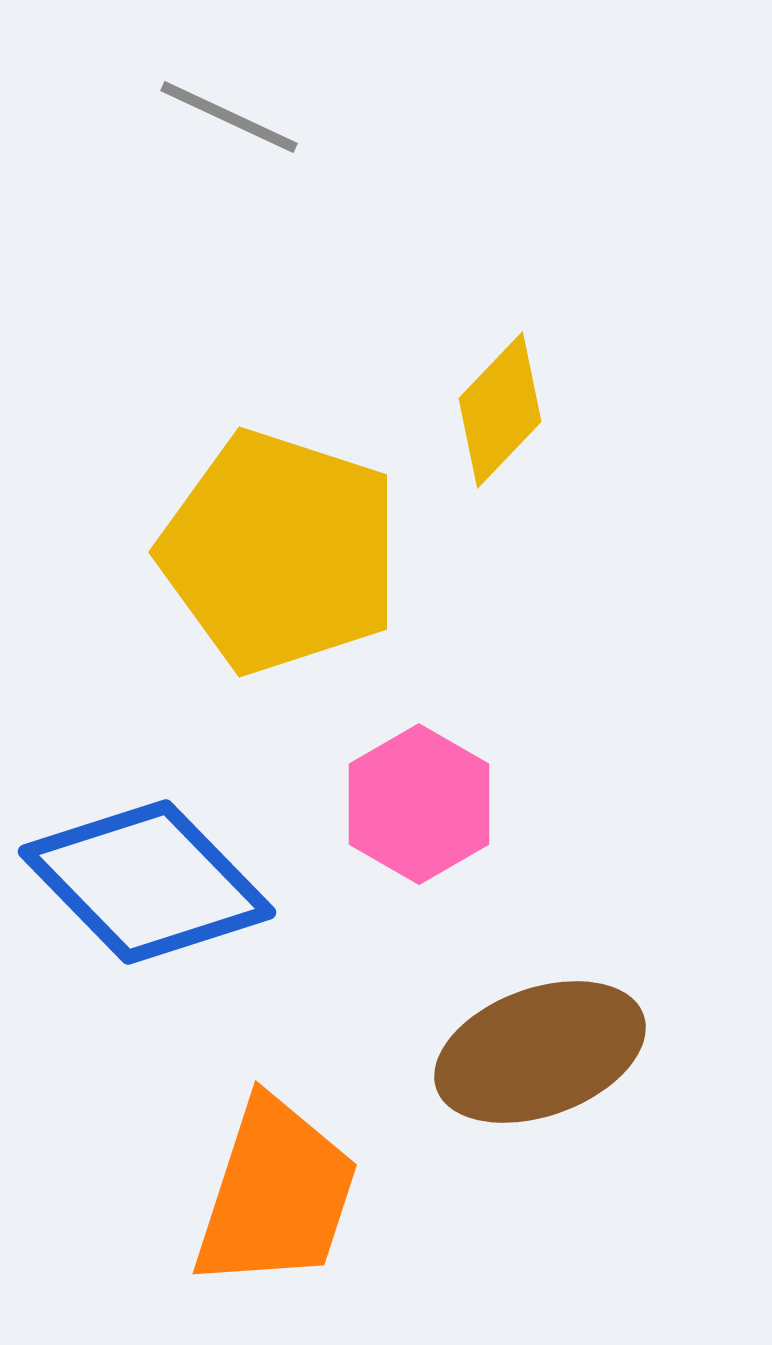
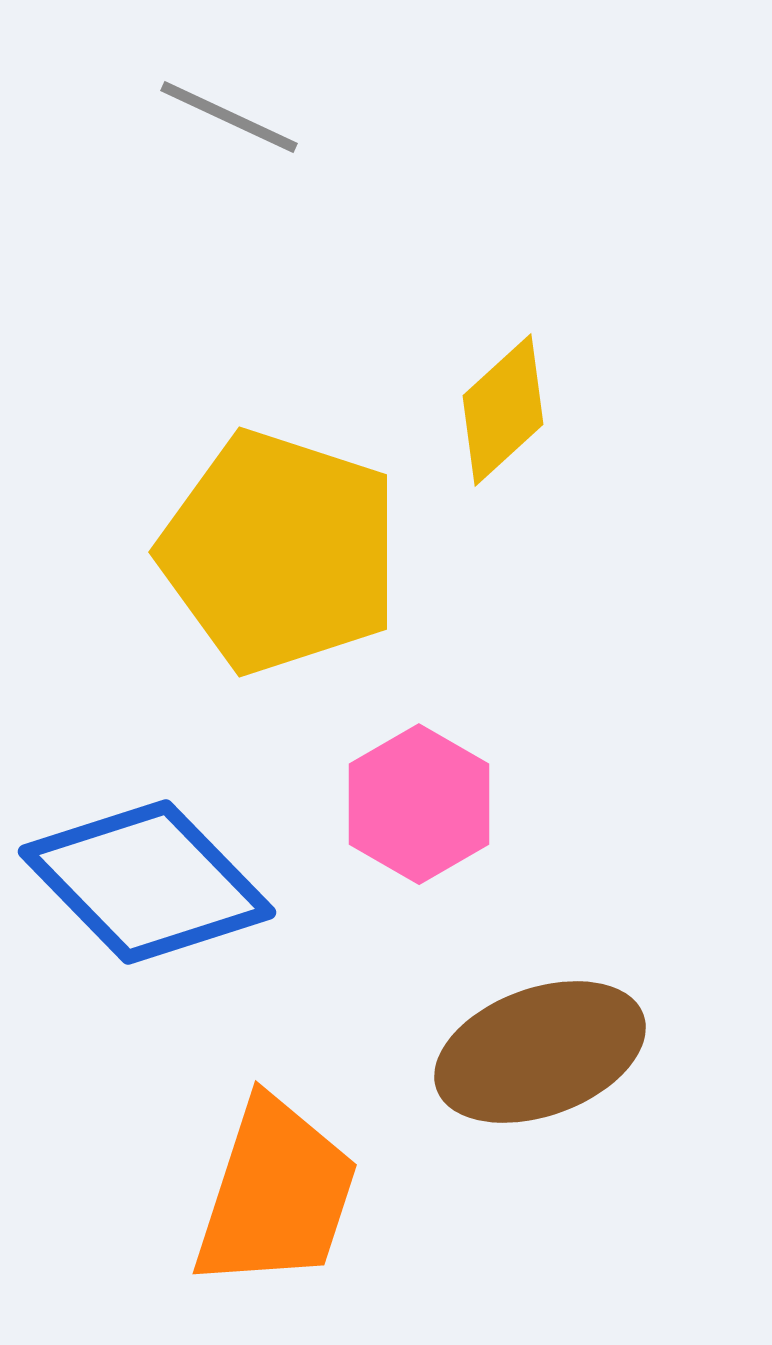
yellow diamond: moved 3 px right; rotated 4 degrees clockwise
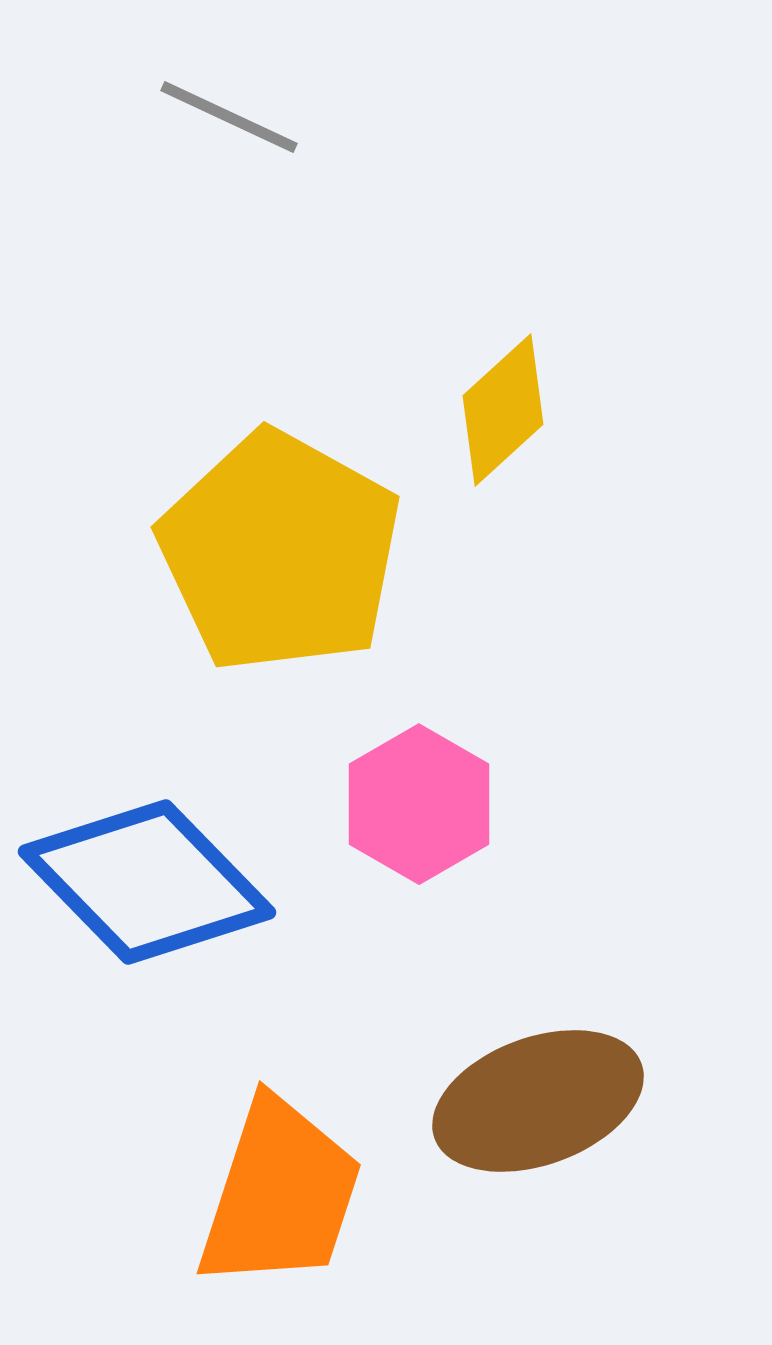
yellow pentagon: rotated 11 degrees clockwise
brown ellipse: moved 2 px left, 49 px down
orange trapezoid: moved 4 px right
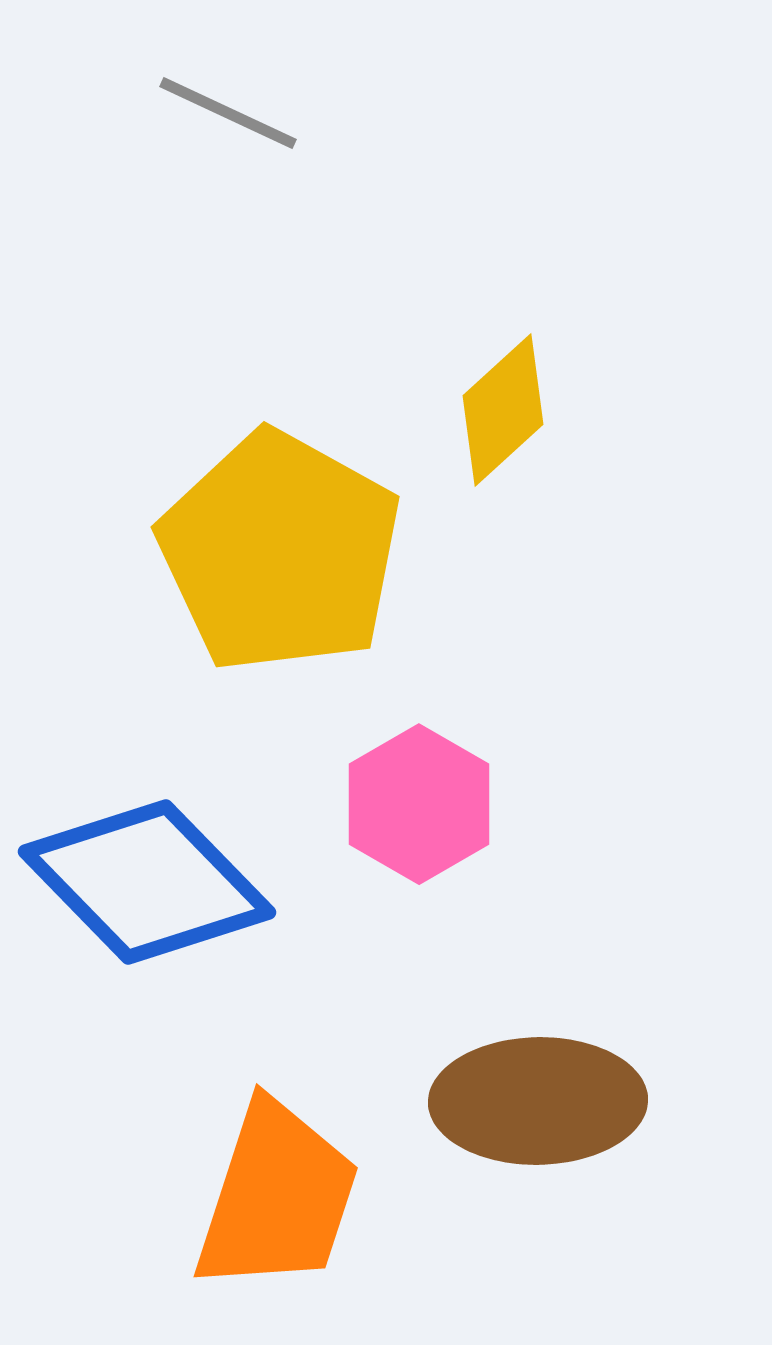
gray line: moved 1 px left, 4 px up
brown ellipse: rotated 19 degrees clockwise
orange trapezoid: moved 3 px left, 3 px down
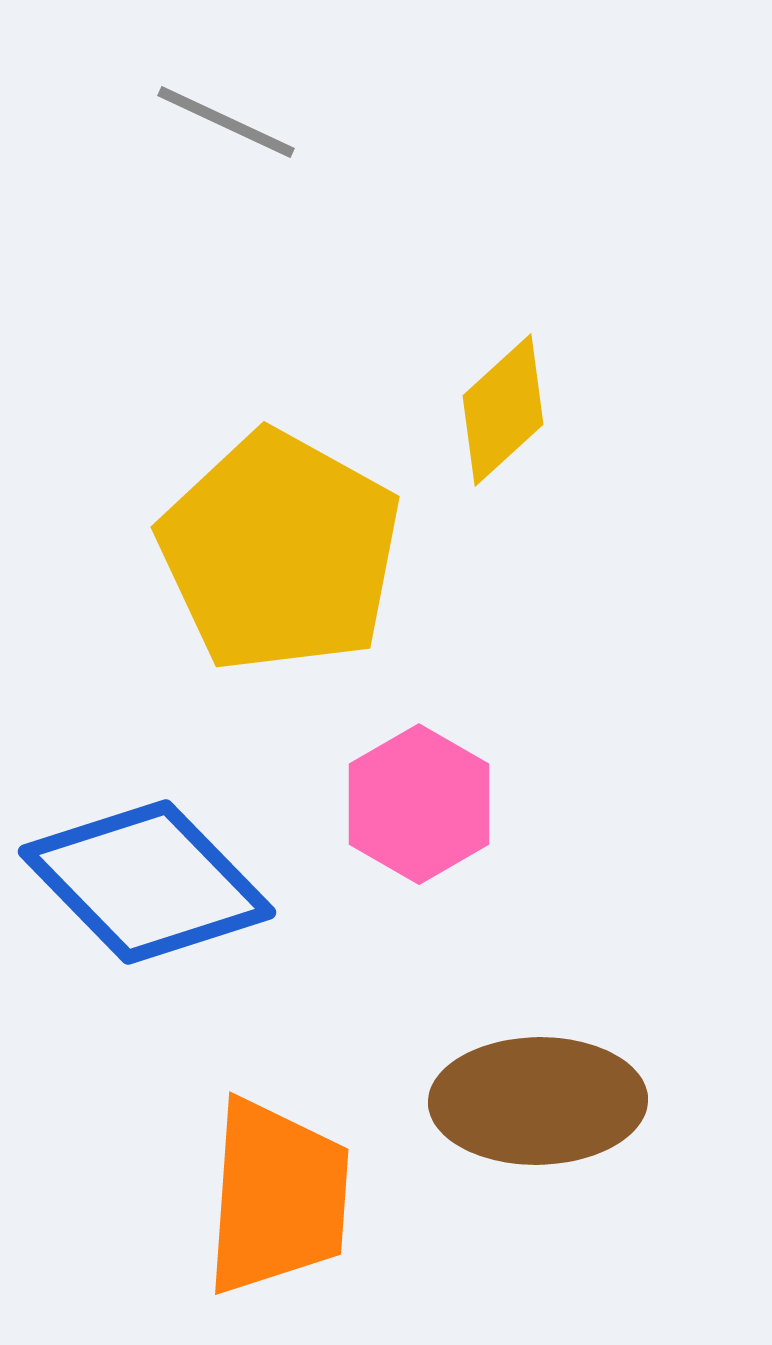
gray line: moved 2 px left, 9 px down
orange trapezoid: rotated 14 degrees counterclockwise
